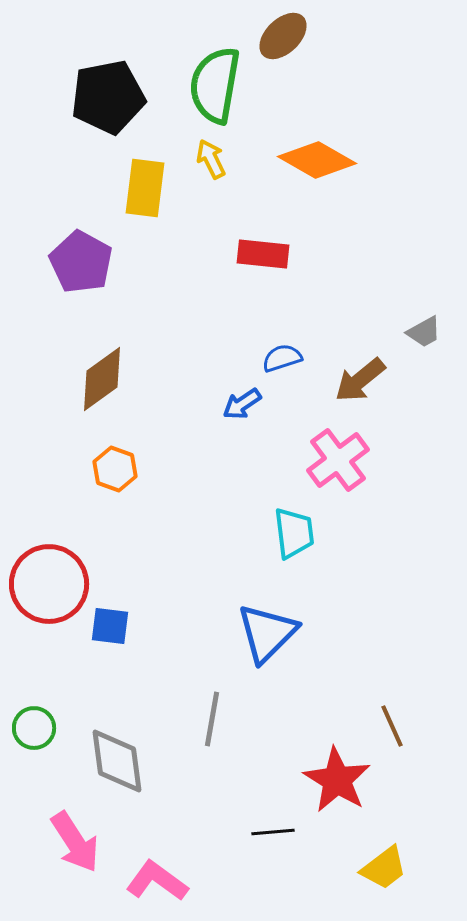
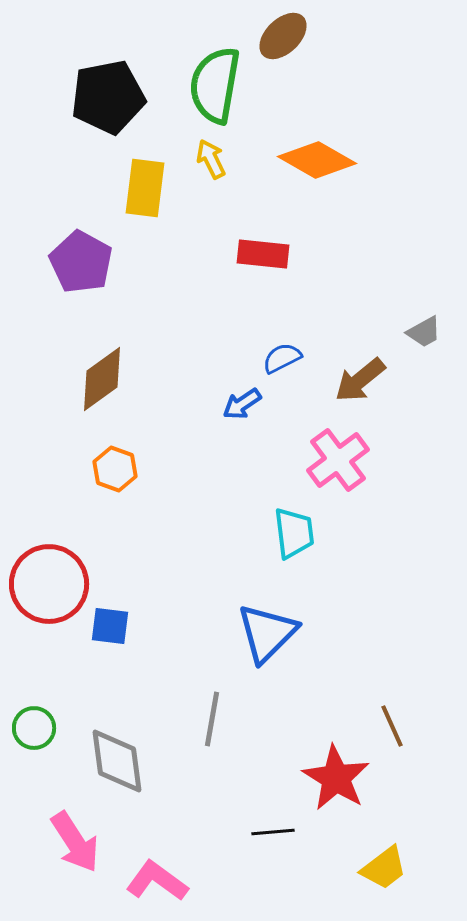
blue semicircle: rotated 9 degrees counterclockwise
red star: moved 1 px left, 2 px up
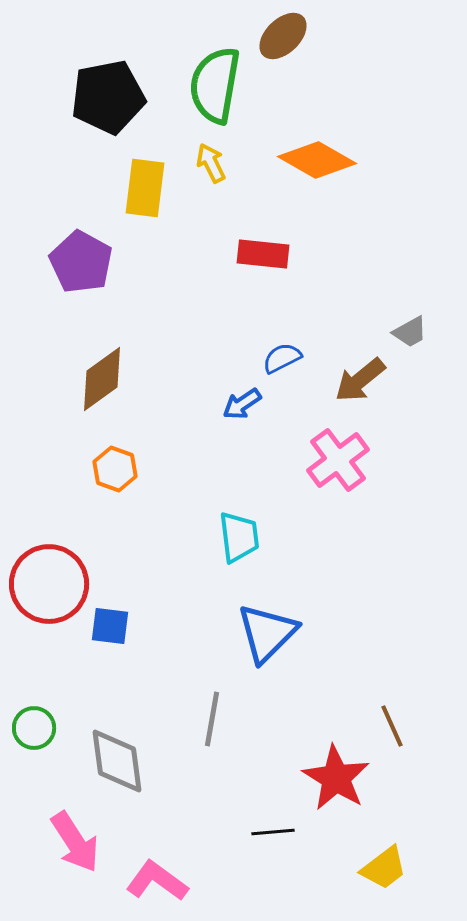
yellow arrow: moved 4 px down
gray trapezoid: moved 14 px left
cyan trapezoid: moved 55 px left, 4 px down
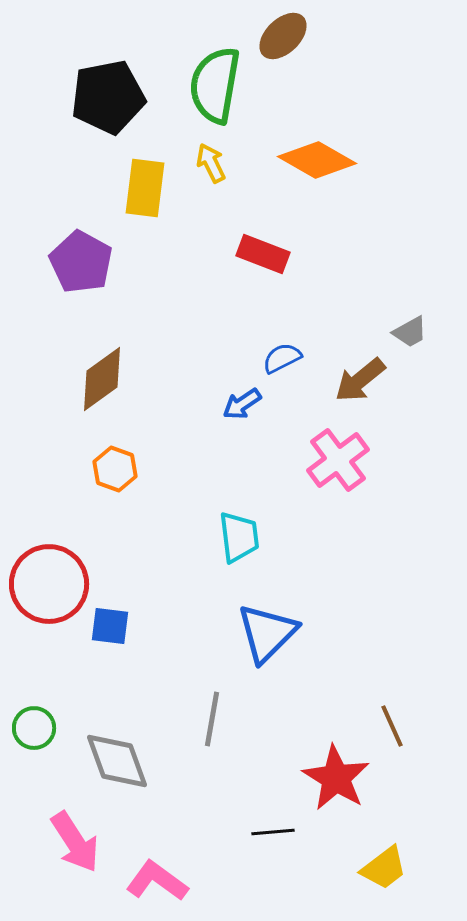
red rectangle: rotated 15 degrees clockwise
gray diamond: rotated 12 degrees counterclockwise
